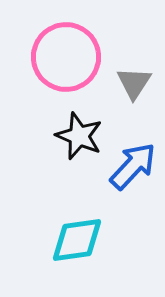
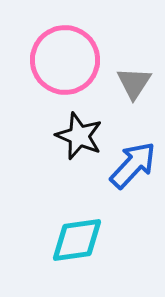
pink circle: moved 1 px left, 3 px down
blue arrow: moved 1 px up
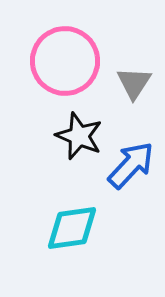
pink circle: moved 1 px down
blue arrow: moved 2 px left
cyan diamond: moved 5 px left, 12 px up
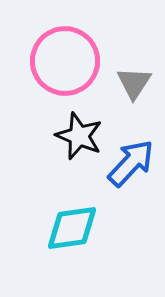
blue arrow: moved 2 px up
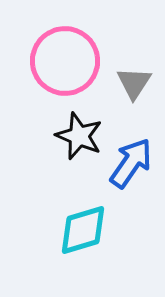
blue arrow: rotated 8 degrees counterclockwise
cyan diamond: moved 11 px right, 2 px down; rotated 8 degrees counterclockwise
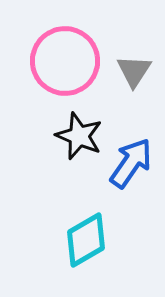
gray triangle: moved 12 px up
cyan diamond: moved 3 px right, 10 px down; rotated 14 degrees counterclockwise
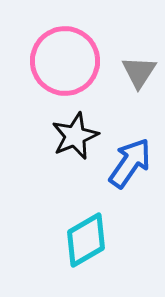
gray triangle: moved 5 px right, 1 px down
black star: moved 4 px left; rotated 27 degrees clockwise
blue arrow: moved 1 px left
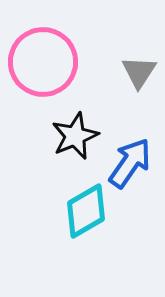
pink circle: moved 22 px left, 1 px down
cyan diamond: moved 29 px up
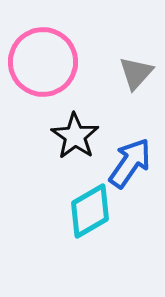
gray triangle: moved 3 px left, 1 px down; rotated 9 degrees clockwise
black star: rotated 15 degrees counterclockwise
cyan diamond: moved 4 px right
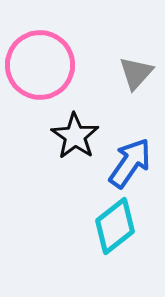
pink circle: moved 3 px left, 3 px down
cyan diamond: moved 25 px right, 15 px down; rotated 8 degrees counterclockwise
